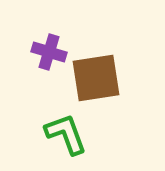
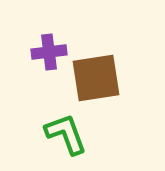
purple cross: rotated 24 degrees counterclockwise
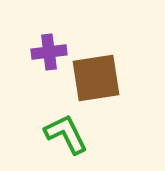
green L-shape: rotated 6 degrees counterclockwise
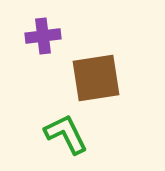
purple cross: moved 6 px left, 16 px up
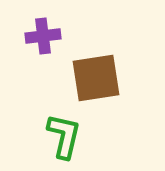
green L-shape: moved 2 px left, 2 px down; rotated 39 degrees clockwise
